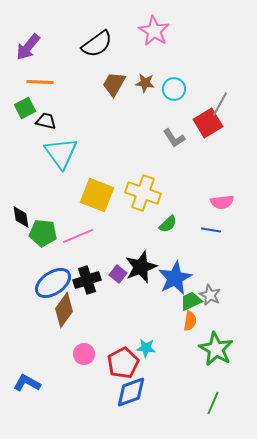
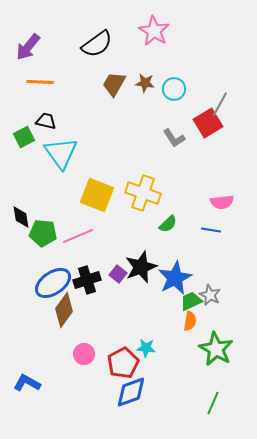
green square: moved 1 px left, 29 px down
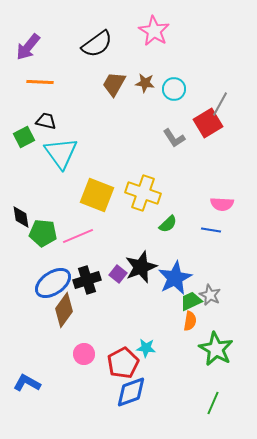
pink semicircle: moved 2 px down; rotated 10 degrees clockwise
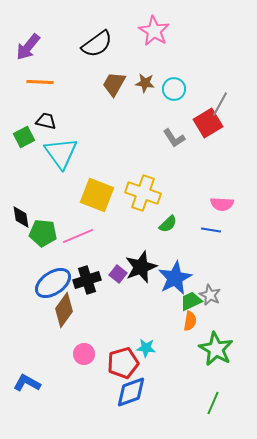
red pentagon: rotated 12 degrees clockwise
